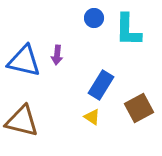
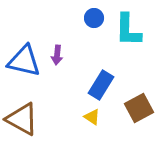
brown triangle: moved 2 px up; rotated 15 degrees clockwise
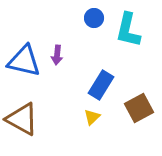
cyan L-shape: rotated 12 degrees clockwise
yellow triangle: rotated 42 degrees clockwise
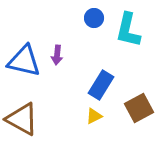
yellow triangle: moved 2 px right, 1 px up; rotated 18 degrees clockwise
